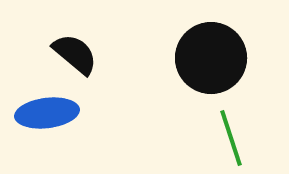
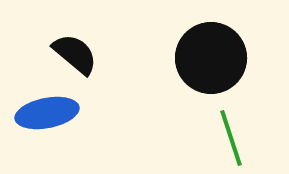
blue ellipse: rotated 4 degrees counterclockwise
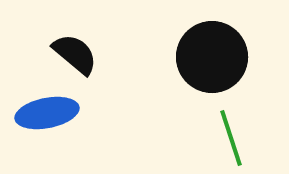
black circle: moved 1 px right, 1 px up
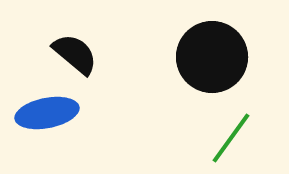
green line: rotated 54 degrees clockwise
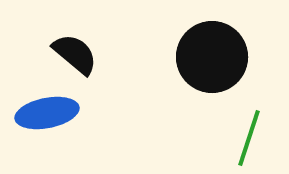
green line: moved 18 px right; rotated 18 degrees counterclockwise
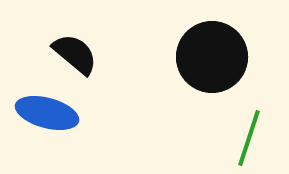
blue ellipse: rotated 26 degrees clockwise
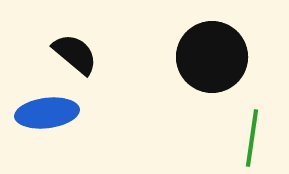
blue ellipse: rotated 22 degrees counterclockwise
green line: moved 3 px right; rotated 10 degrees counterclockwise
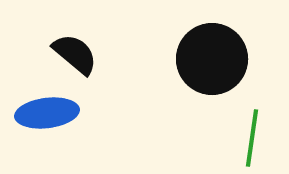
black circle: moved 2 px down
